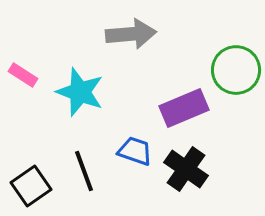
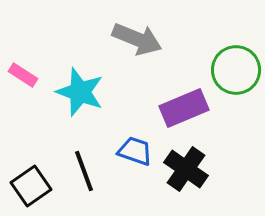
gray arrow: moved 6 px right, 5 px down; rotated 27 degrees clockwise
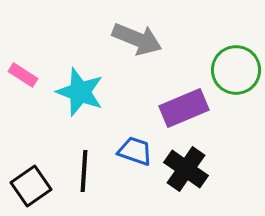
black line: rotated 24 degrees clockwise
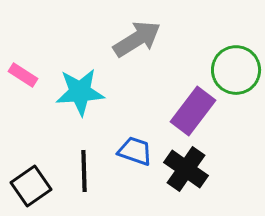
gray arrow: rotated 54 degrees counterclockwise
cyan star: rotated 24 degrees counterclockwise
purple rectangle: moved 9 px right, 3 px down; rotated 30 degrees counterclockwise
black line: rotated 6 degrees counterclockwise
